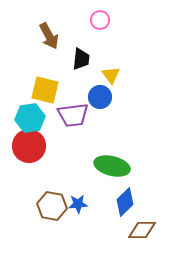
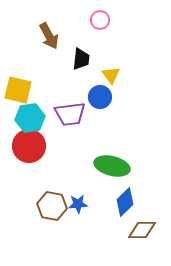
yellow square: moved 27 px left
purple trapezoid: moved 3 px left, 1 px up
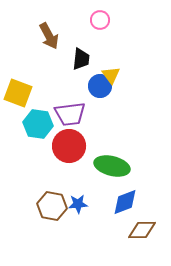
yellow square: moved 3 px down; rotated 8 degrees clockwise
blue circle: moved 11 px up
cyan hexagon: moved 8 px right, 6 px down; rotated 16 degrees clockwise
red circle: moved 40 px right
blue diamond: rotated 24 degrees clockwise
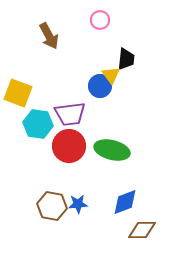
black trapezoid: moved 45 px right
green ellipse: moved 16 px up
